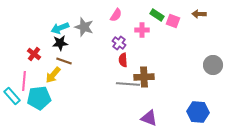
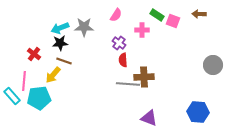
gray star: rotated 18 degrees counterclockwise
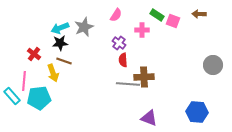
gray star: rotated 24 degrees counterclockwise
yellow arrow: moved 2 px up; rotated 60 degrees counterclockwise
blue hexagon: moved 1 px left
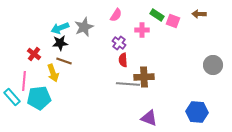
cyan rectangle: moved 1 px down
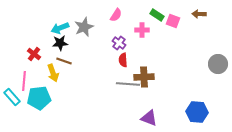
gray circle: moved 5 px right, 1 px up
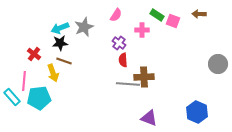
blue hexagon: rotated 20 degrees clockwise
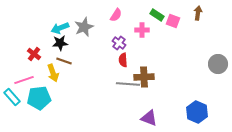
brown arrow: moved 1 px left, 1 px up; rotated 96 degrees clockwise
pink line: moved 1 px up; rotated 66 degrees clockwise
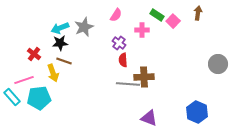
pink square: rotated 24 degrees clockwise
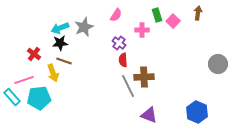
green rectangle: rotated 40 degrees clockwise
gray line: moved 2 px down; rotated 60 degrees clockwise
purple triangle: moved 3 px up
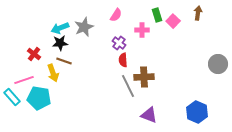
cyan pentagon: rotated 15 degrees clockwise
